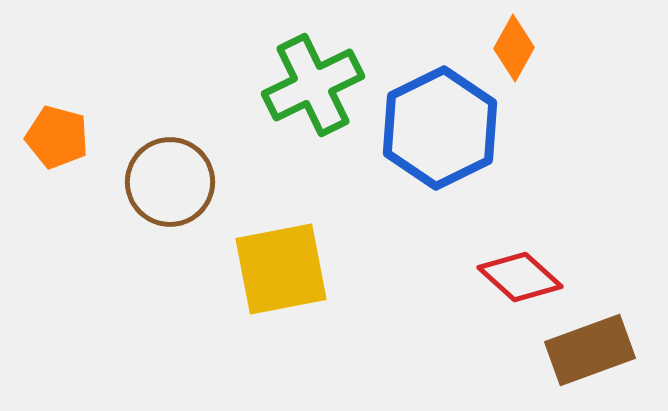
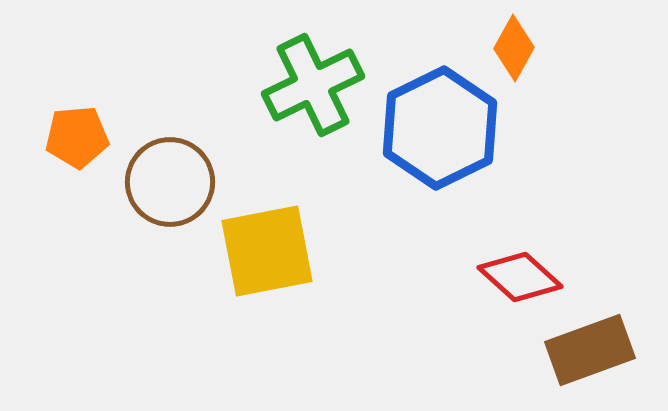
orange pentagon: moved 20 px right; rotated 20 degrees counterclockwise
yellow square: moved 14 px left, 18 px up
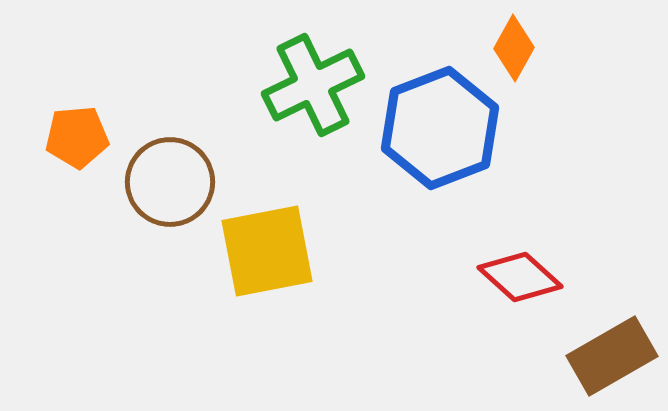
blue hexagon: rotated 5 degrees clockwise
brown rectangle: moved 22 px right, 6 px down; rotated 10 degrees counterclockwise
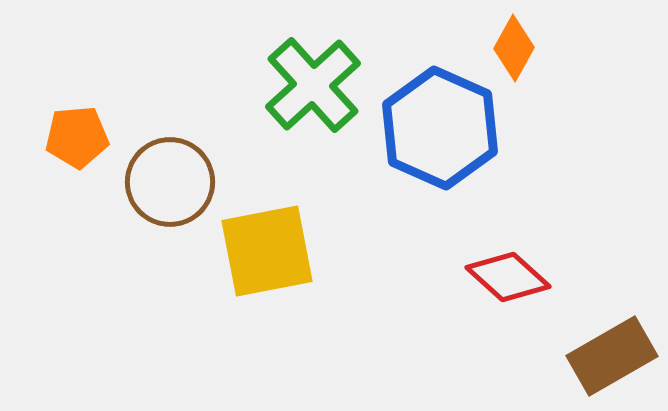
green cross: rotated 16 degrees counterclockwise
blue hexagon: rotated 15 degrees counterclockwise
red diamond: moved 12 px left
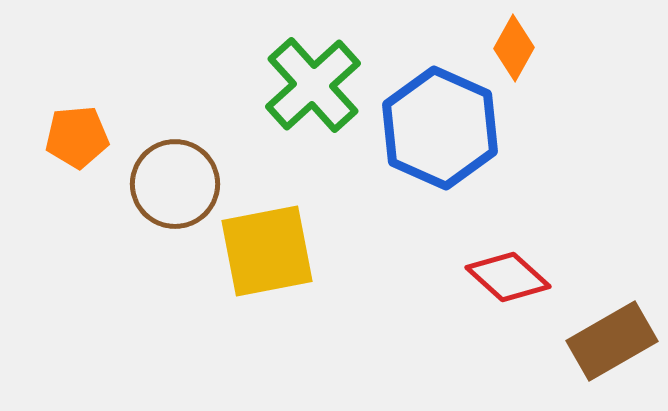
brown circle: moved 5 px right, 2 px down
brown rectangle: moved 15 px up
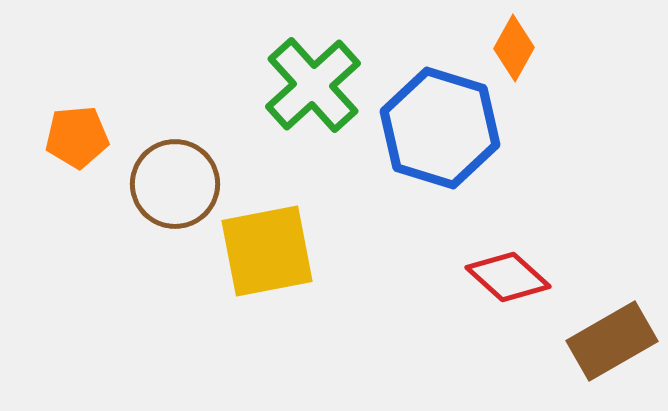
blue hexagon: rotated 7 degrees counterclockwise
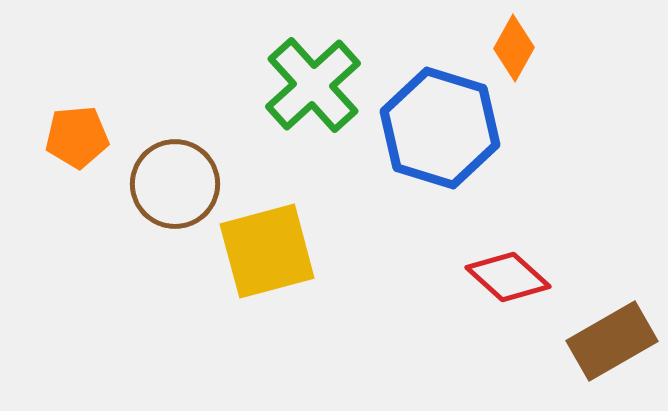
yellow square: rotated 4 degrees counterclockwise
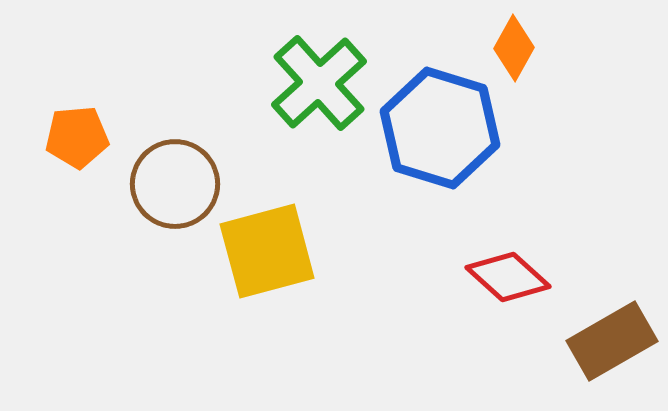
green cross: moved 6 px right, 2 px up
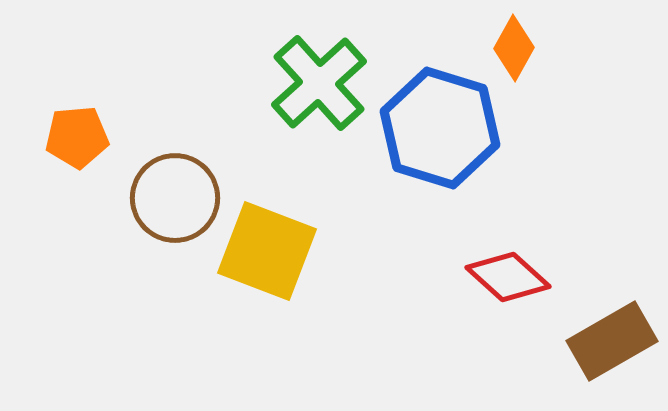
brown circle: moved 14 px down
yellow square: rotated 36 degrees clockwise
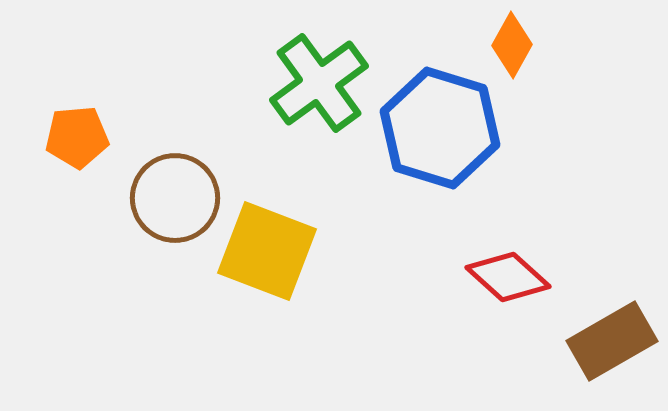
orange diamond: moved 2 px left, 3 px up
green cross: rotated 6 degrees clockwise
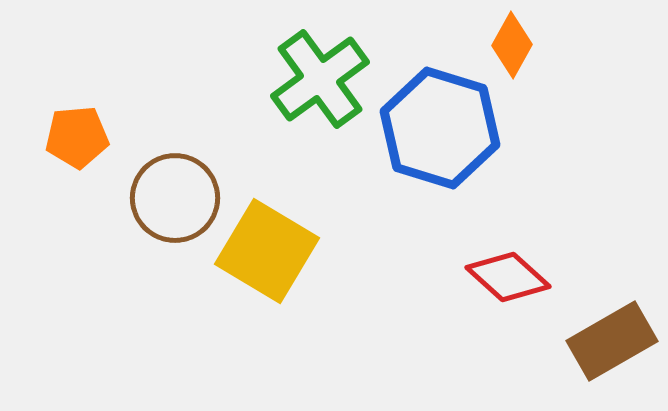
green cross: moved 1 px right, 4 px up
yellow square: rotated 10 degrees clockwise
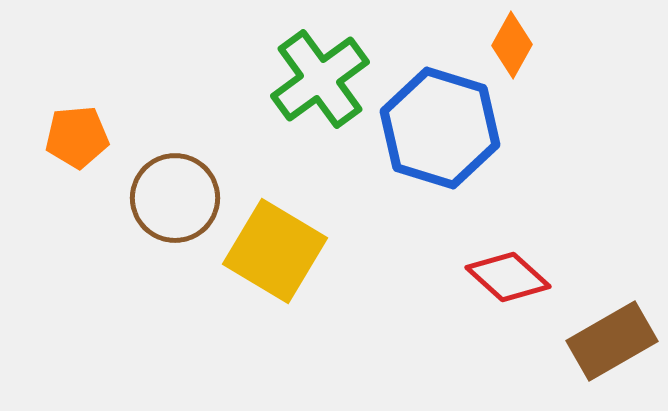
yellow square: moved 8 px right
